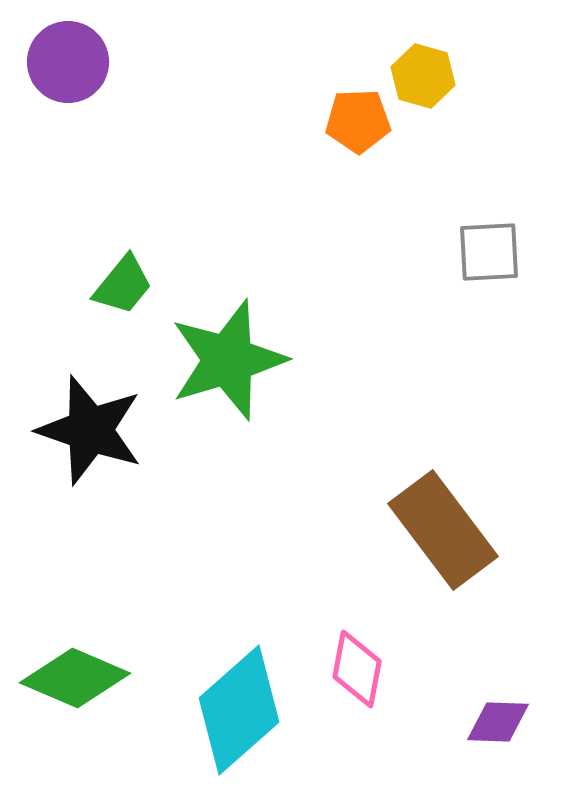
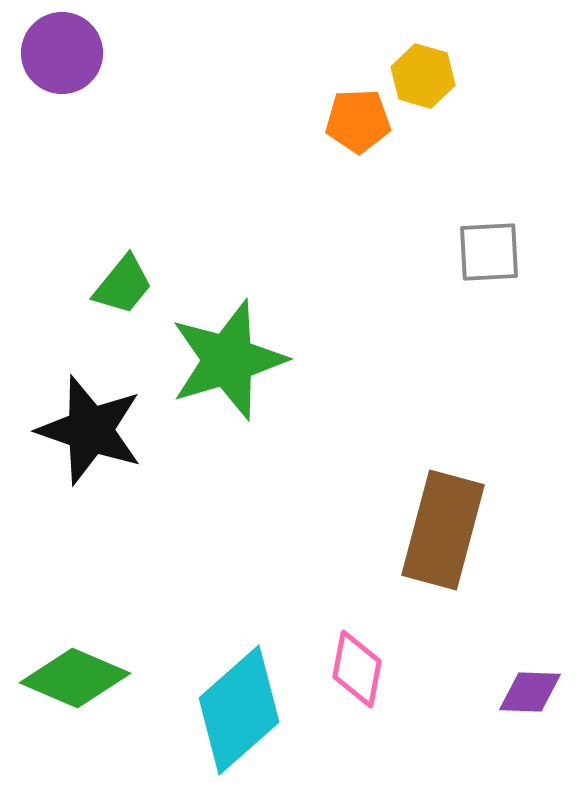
purple circle: moved 6 px left, 9 px up
brown rectangle: rotated 52 degrees clockwise
purple diamond: moved 32 px right, 30 px up
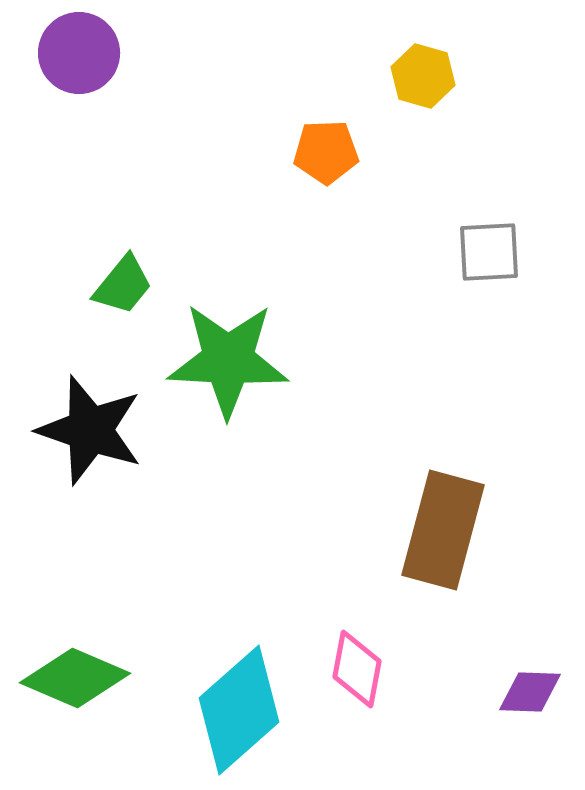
purple circle: moved 17 px right
orange pentagon: moved 32 px left, 31 px down
green star: rotated 20 degrees clockwise
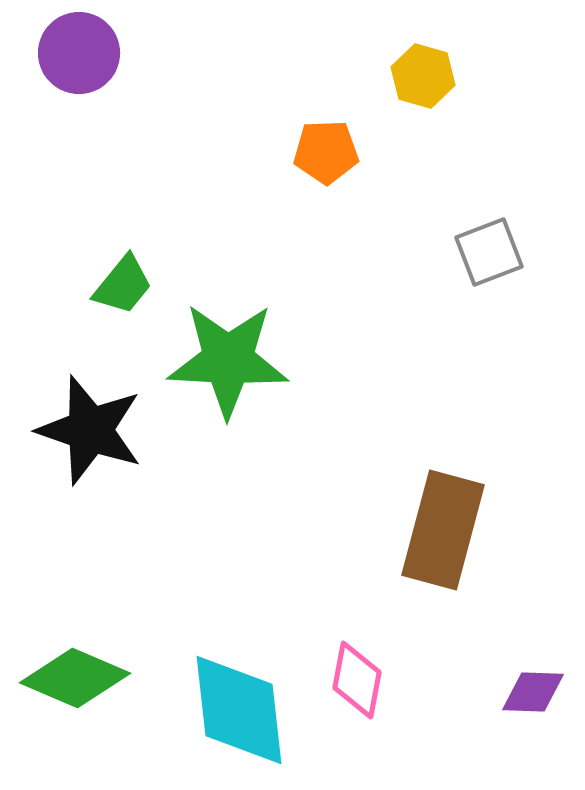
gray square: rotated 18 degrees counterclockwise
pink diamond: moved 11 px down
purple diamond: moved 3 px right
cyan diamond: rotated 55 degrees counterclockwise
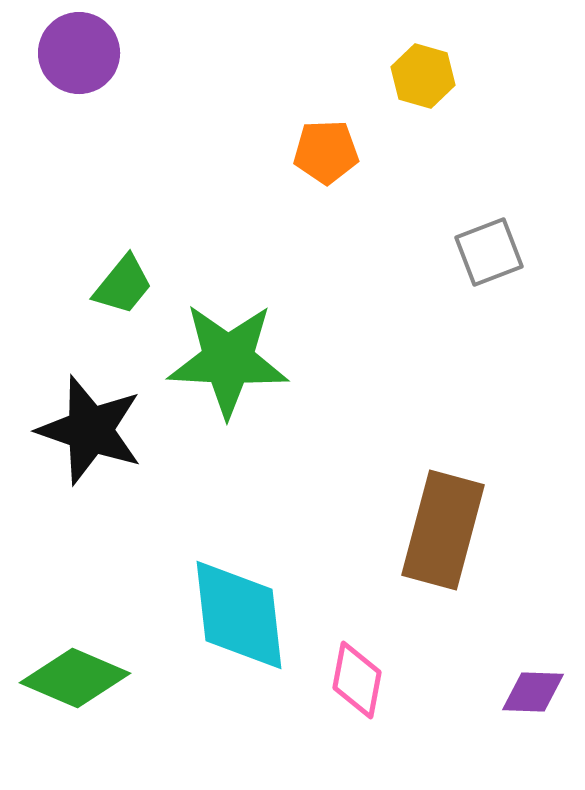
cyan diamond: moved 95 px up
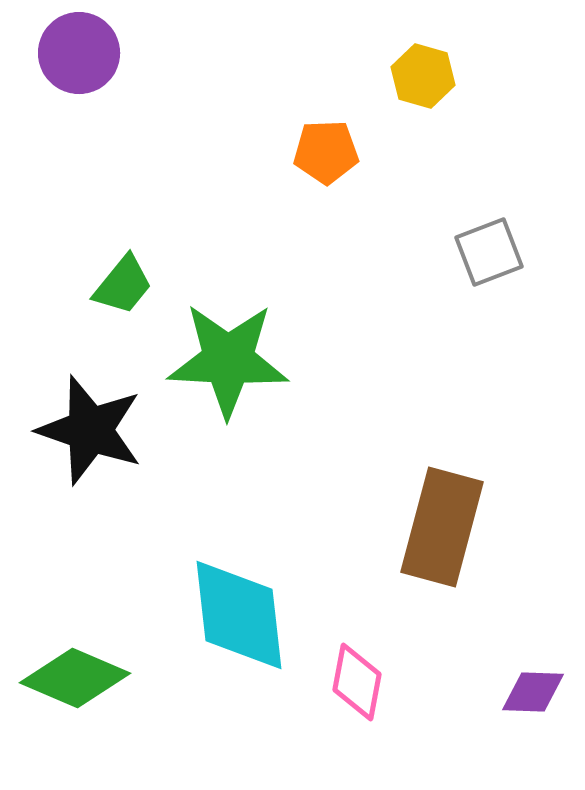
brown rectangle: moved 1 px left, 3 px up
pink diamond: moved 2 px down
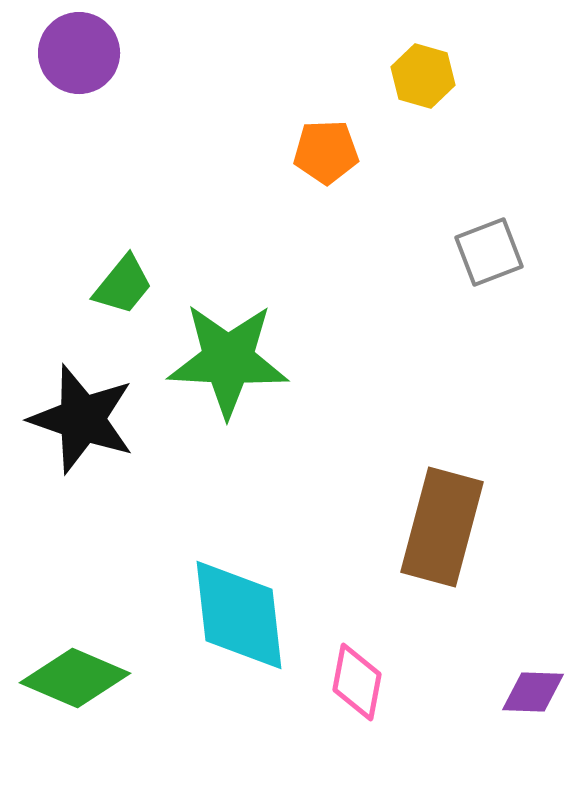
black star: moved 8 px left, 11 px up
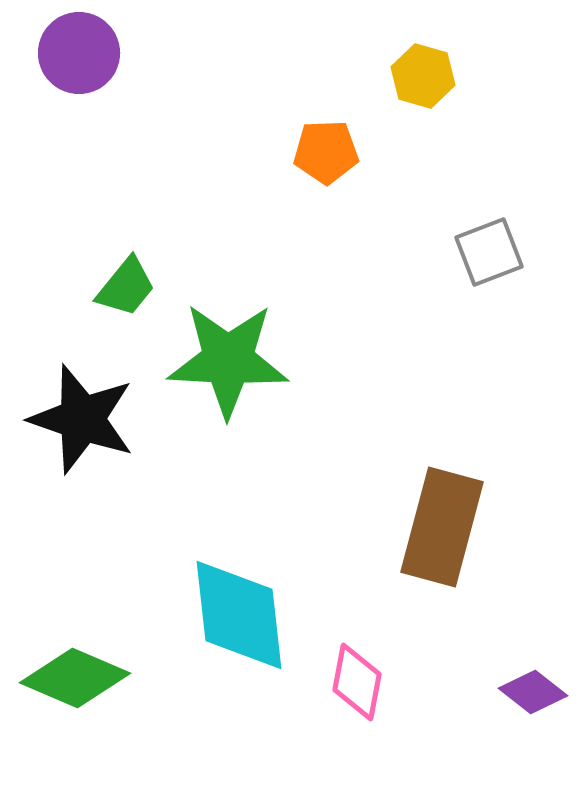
green trapezoid: moved 3 px right, 2 px down
purple diamond: rotated 36 degrees clockwise
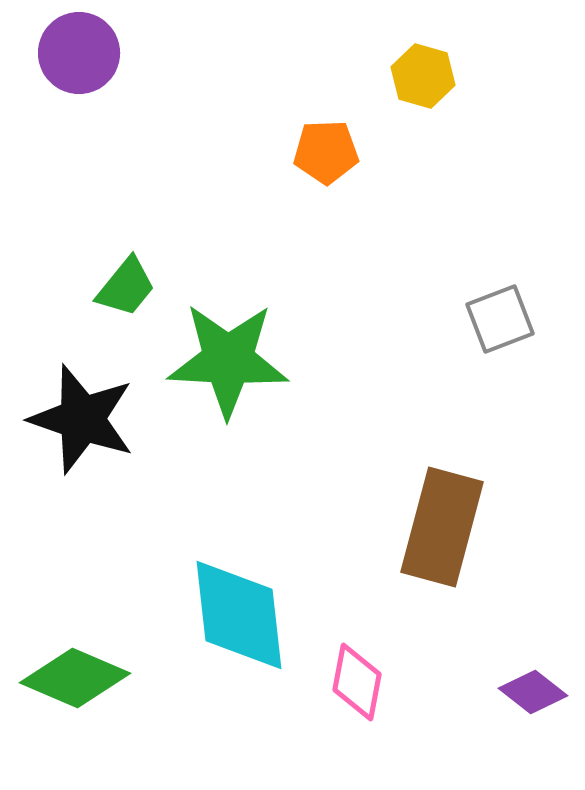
gray square: moved 11 px right, 67 px down
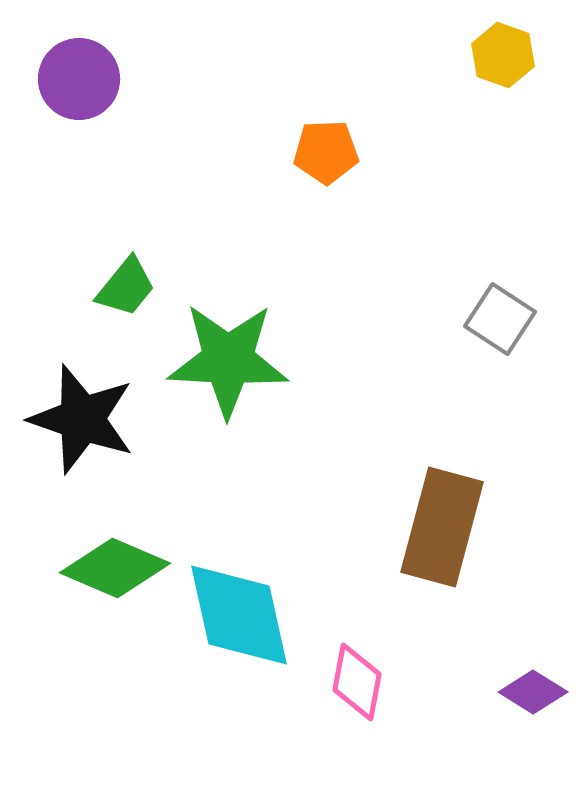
purple circle: moved 26 px down
yellow hexagon: moved 80 px right, 21 px up; rotated 4 degrees clockwise
gray square: rotated 36 degrees counterclockwise
cyan diamond: rotated 6 degrees counterclockwise
green diamond: moved 40 px right, 110 px up
purple diamond: rotated 6 degrees counterclockwise
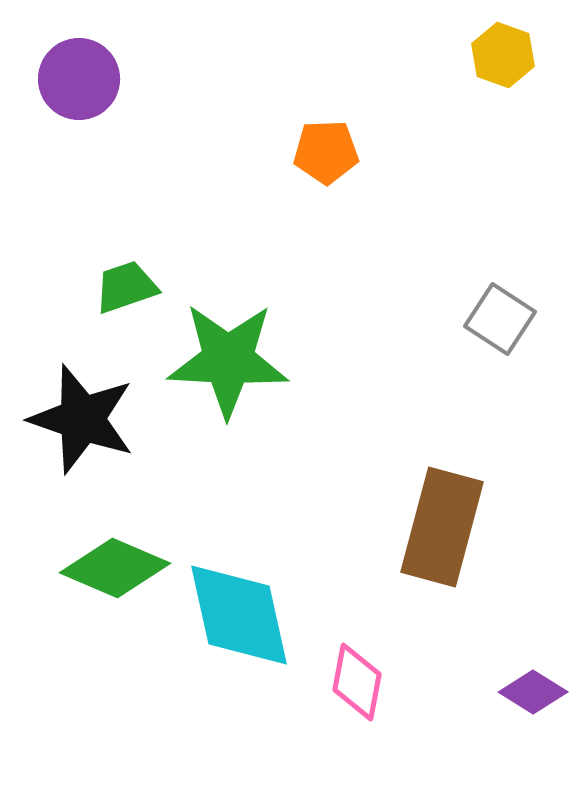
green trapezoid: rotated 148 degrees counterclockwise
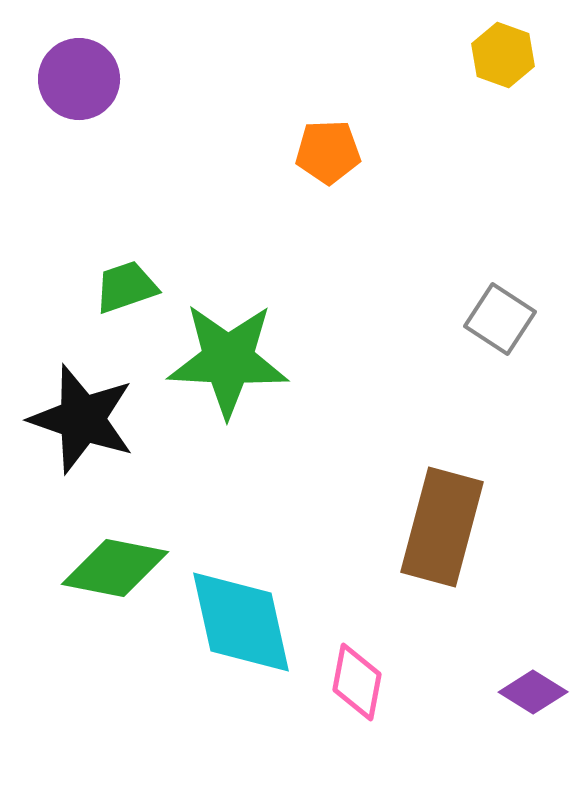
orange pentagon: moved 2 px right
green diamond: rotated 12 degrees counterclockwise
cyan diamond: moved 2 px right, 7 px down
